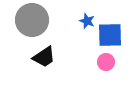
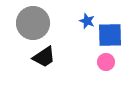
gray circle: moved 1 px right, 3 px down
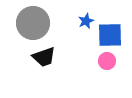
blue star: moved 1 px left; rotated 28 degrees clockwise
black trapezoid: rotated 15 degrees clockwise
pink circle: moved 1 px right, 1 px up
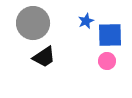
black trapezoid: rotated 15 degrees counterclockwise
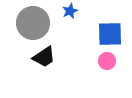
blue star: moved 16 px left, 10 px up
blue square: moved 1 px up
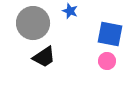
blue star: rotated 28 degrees counterclockwise
blue square: rotated 12 degrees clockwise
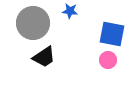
blue star: rotated 14 degrees counterclockwise
blue square: moved 2 px right
pink circle: moved 1 px right, 1 px up
